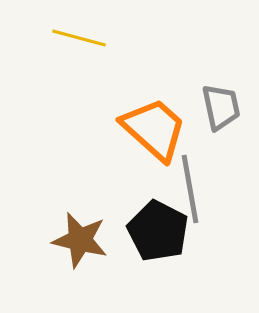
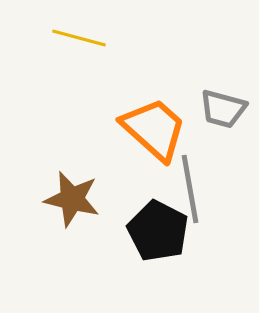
gray trapezoid: moved 2 px right, 2 px down; rotated 117 degrees clockwise
brown star: moved 8 px left, 41 px up
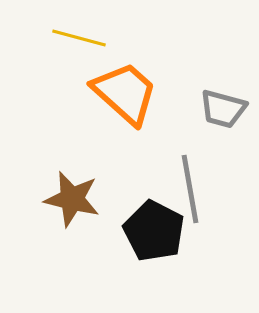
orange trapezoid: moved 29 px left, 36 px up
black pentagon: moved 4 px left
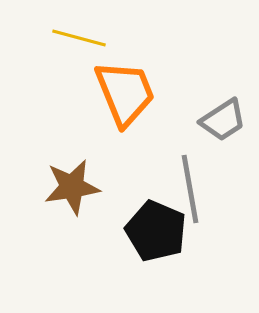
orange trapezoid: rotated 26 degrees clockwise
gray trapezoid: moved 11 px down; rotated 48 degrees counterclockwise
brown star: moved 12 px up; rotated 22 degrees counterclockwise
black pentagon: moved 2 px right; rotated 4 degrees counterclockwise
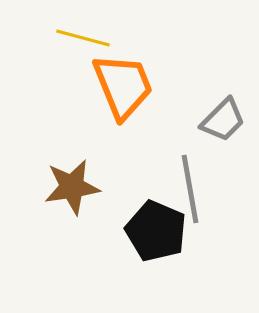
yellow line: moved 4 px right
orange trapezoid: moved 2 px left, 7 px up
gray trapezoid: rotated 12 degrees counterclockwise
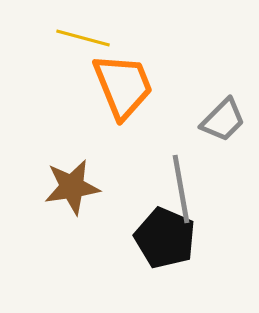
gray line: moved 9 px left
black pentagon: moved 9 px right, 7 px down
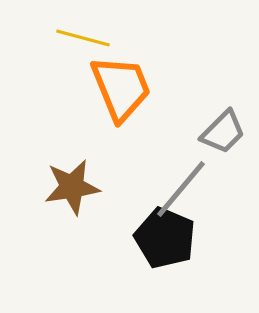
orange trapezoid: moved 2 px left, 2 px down
gray trapezoid: moved 12 px down
gray line: rotated 50 degrees clockwise
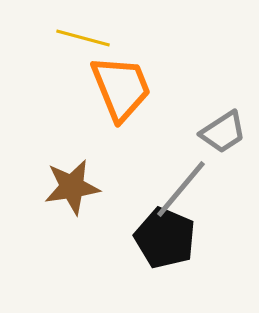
gray trapezoid: rotated 12 degrees clockwise
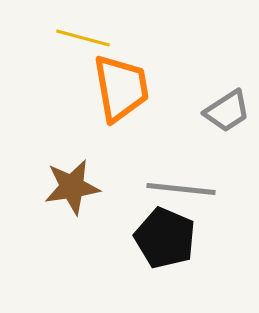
orange trapezoid: rotated 12 degrees clockwise
gray trapezoid: moved 4 px right, 21 px up
gray line: rotated 56 degrees clockwise
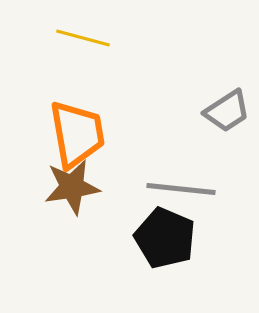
orange trapezoid: moved 44 px left, 46 px down
